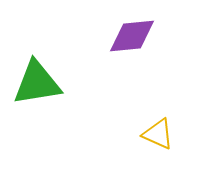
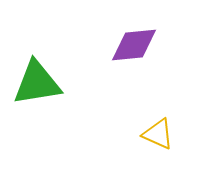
purple diamond: moved 2 px right, 9 px down
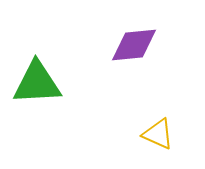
green triangle: rotated 6 degrees clockwise
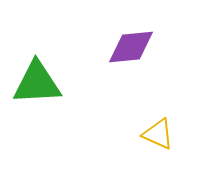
purple diamond: moved 3 px left, 2 px down
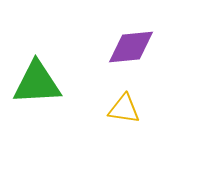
yellow triangle: moved 34 px left, 25 px up; rotated 16 degrees counterclockwise
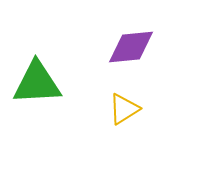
yellow triangle: rotated 40 degrees counterclockwise
